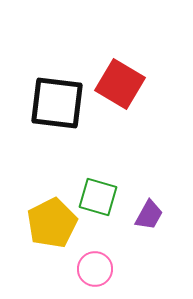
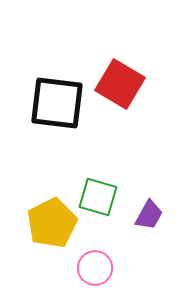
pink circle: moved 1 px up
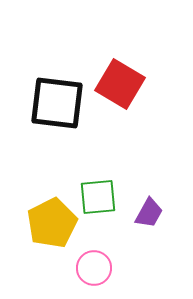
green square: rotated 21 degrees counterclockwise
purple trapezoid: moved 2 px up
pink circle: moved 1 px left
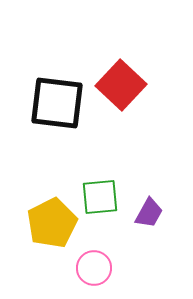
red square: moved 1 px right, 1 px down; rotated 12 degrees clockwise
green square: moved 2 px right
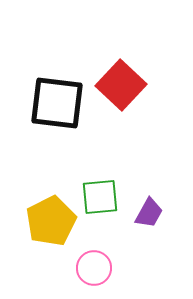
yellow pentagon: moved 1 px left, 2 px up
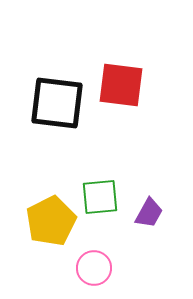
red square: rotated 36 degrees counterclockwise
